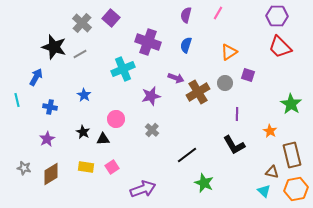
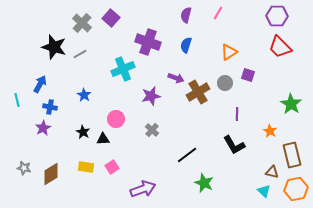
blue arrow at (36, 77): moved 4 px right, 7 px down
purple star at (47, 139): moved 4 px left, 11 px up
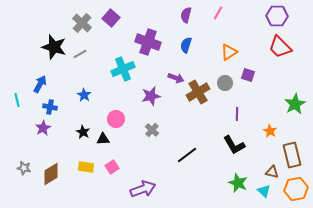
green star at (291, 104): moved 4 px right; rotated 10 degrees clockwise
green star at (204, 183): moved 34 px right
